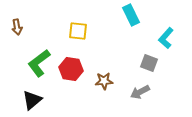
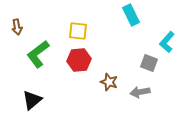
cyan L-shape: moved 1 px right, 4 px down
green L-shape: moved 1 px left, 9 px up
red hexagon: moved 8 px right, 9 px up; rotated 15 degrees counterclockwise
brown star: moved 5 px right, 1 px down; rotated 24 degrees clockwise
gray arrow: rotated 18 degrees clockwise
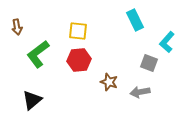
cyan rectangle: moved 4 px right, 5 px down
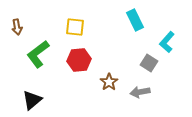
yellow square: moved 3 px left, 4 px up
gray square: rotated 12 degrees clockwise
brown star: rotated 18 degrees clockwise
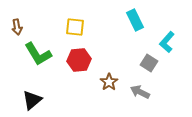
green L-shape: rotated 84 degrees counterclockwise
gray arrow: rotated 36 degrees clockwise
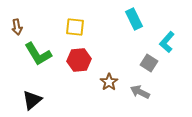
cyan rectangle: moved 1 px left, 1 px up
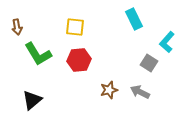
brown star: moved 8 px down; rotated 18 degrees clockwise
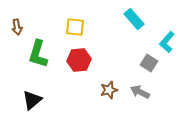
cyan rectangle: rotated 15 degrees counterclockwise
green L-shape: rotated 48 degrees clockwise
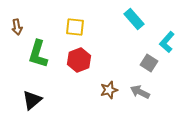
red hexagon: rotated 15 degrees counterclockwise
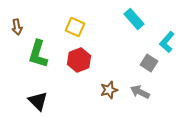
yellow square: rotated 18 degrees clockwise
black triangle: moved 6 px right, 1 px down; rotated 35 degrees counterclockwise
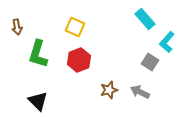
cyan rectangle: moved 11 px right
gray square: moved 1 px right, 1 px up
